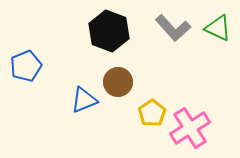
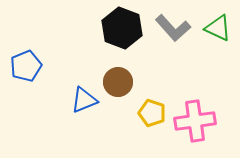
black hexagon: moved 13 px right, 3 px up
yellow pentagon: rotated 20 degrees counterclockwise
pink cross: moved 5 px right, 7 px up; rotated 24 degrees clockwise
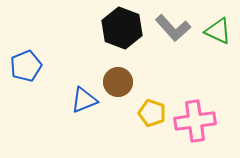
green triangle: moved 3 px down
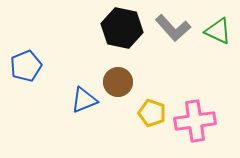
black hexagon: rotated 9 degrees counterclockwise
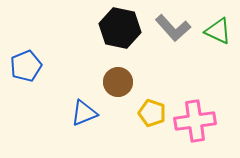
black hexagon: moved 2 px left
blue triangle: moved 13 px down
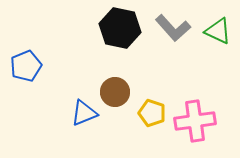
brown circle: moved 3 px left, 10 px down
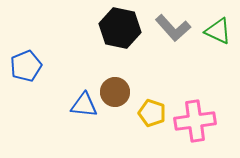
blue triangle: moved 8 px up; rotated 28 degrees clockwise
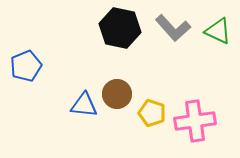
brown circle: moved 2 px right, 2 px down
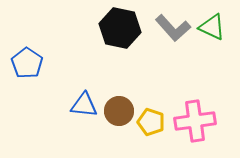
green triangle: moved 6 px left, 4 px up
blue pentagon: moved 1 px right, 3 px up; rotated 16 degrees counterclockwise
brown circle: moved 2 px right, 17 px down
yellow pentagon: moved 1 px left, 9 px down
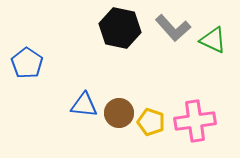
green triangle: moved 1 px right, 13 px down
brown circle: moved 2 px down
